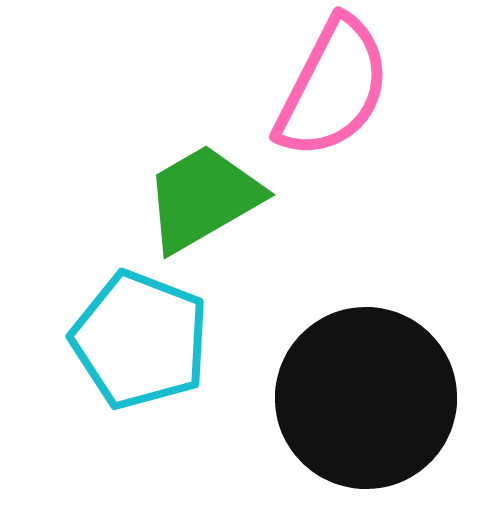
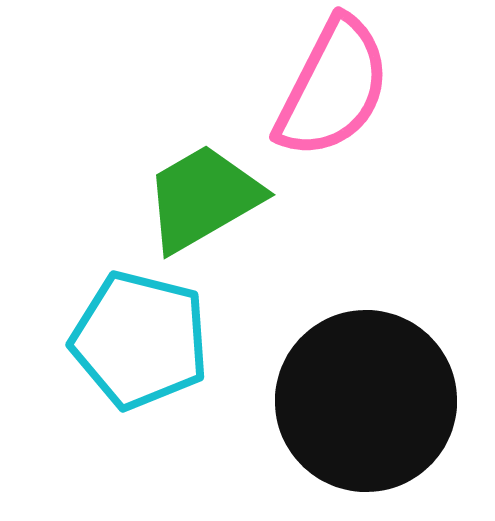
cyan pentagon: rotated 7 degrees counterclockwise
black circle: moved 3 px down
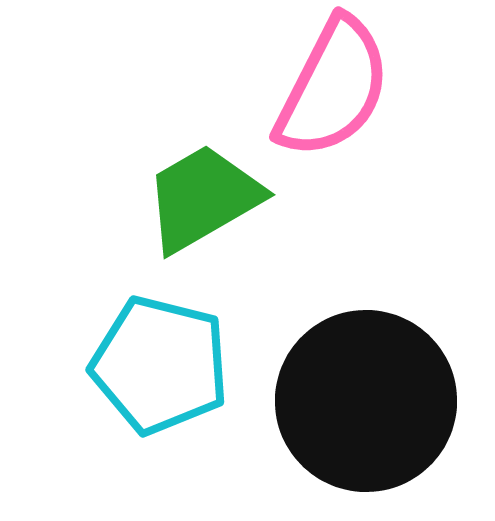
cyan pentagon: moved 20 px right, 25 px down
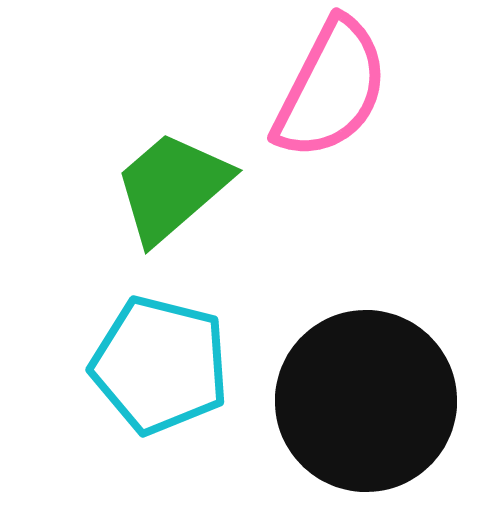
pink semicircle: moved 2 px left, 1 px down
green trapezoid: moved 31 px left, 11 px up; rotated 11 degrees counterclockwise
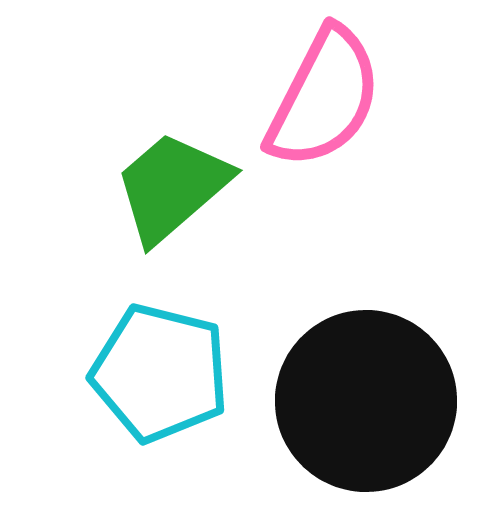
pink semicircle: moved 7 px left, 9 px down
cyan pentagon: moved 8 px down
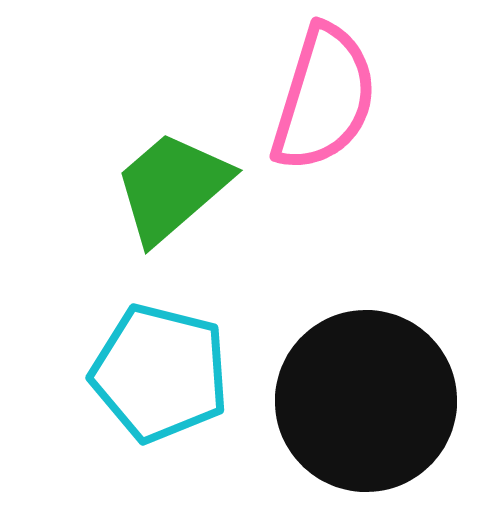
pink semicircle: rotated 10 degrees counterclockwise
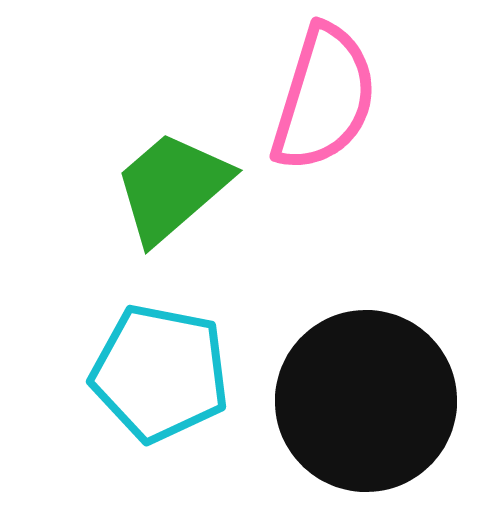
cyan pentagon: rotated 3 degrees counterclockwise
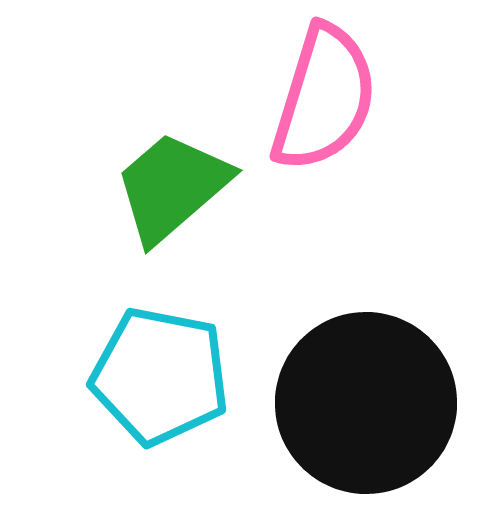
cyan pentagon: moved 3 px down
black circle: moved 2 px down
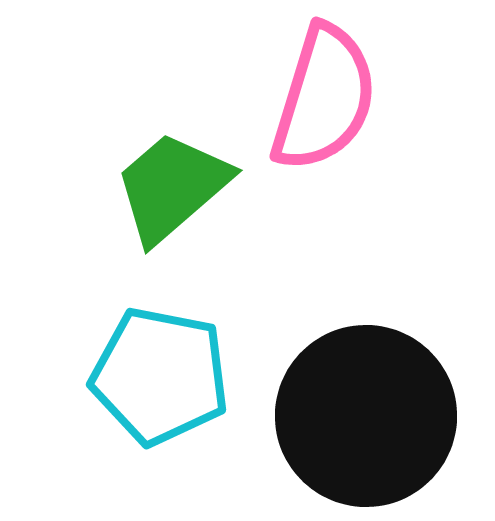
black circle: moved 13 px down
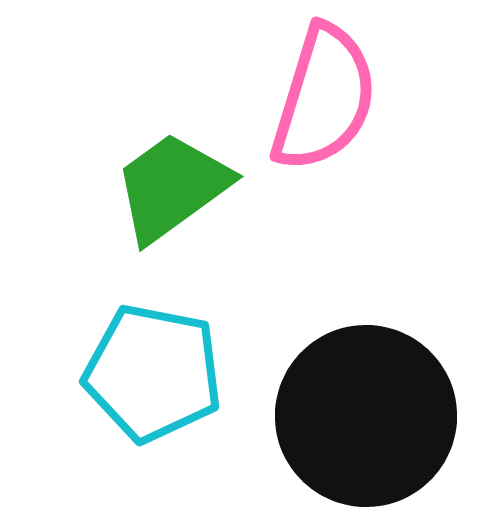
green trapezoid: rotated 5 degrees clockwise
cyan pentagon: moved 7 px left, 3 px up
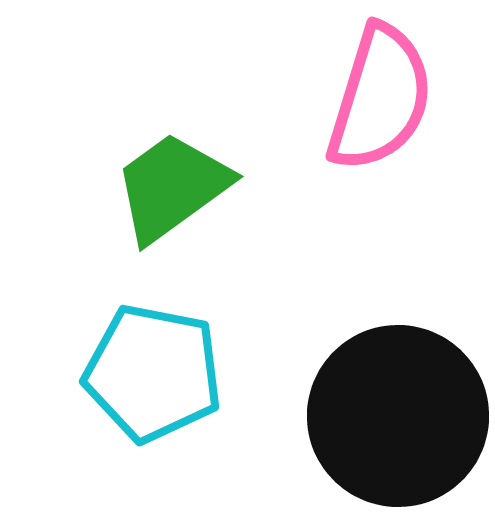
pink semicircle: moved 56 px right
black circle: moved 32 px right
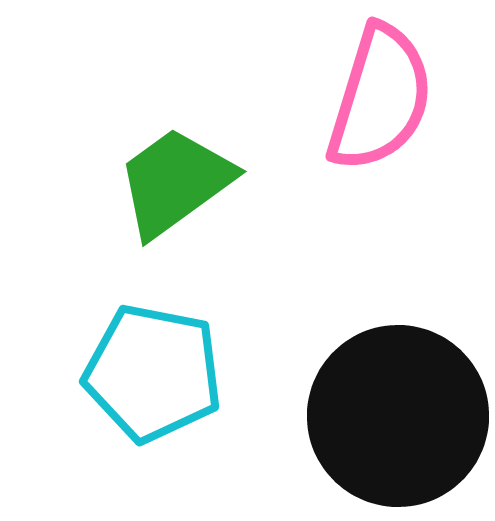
green trapezoid: moved 3 px right, 5 px up
